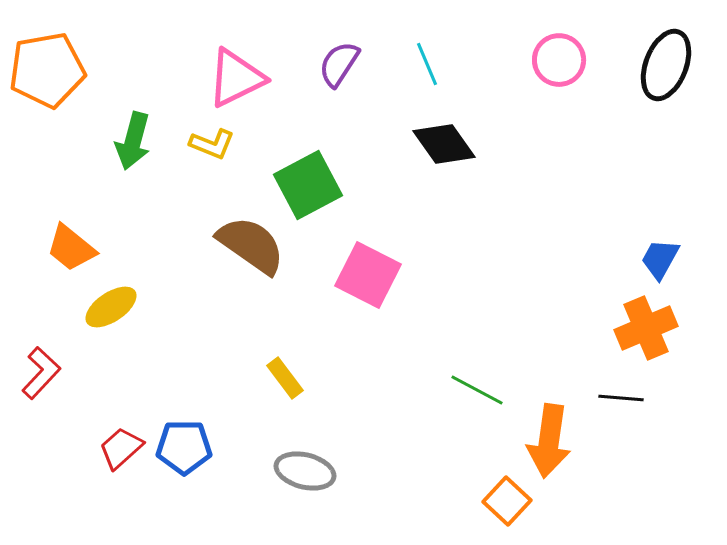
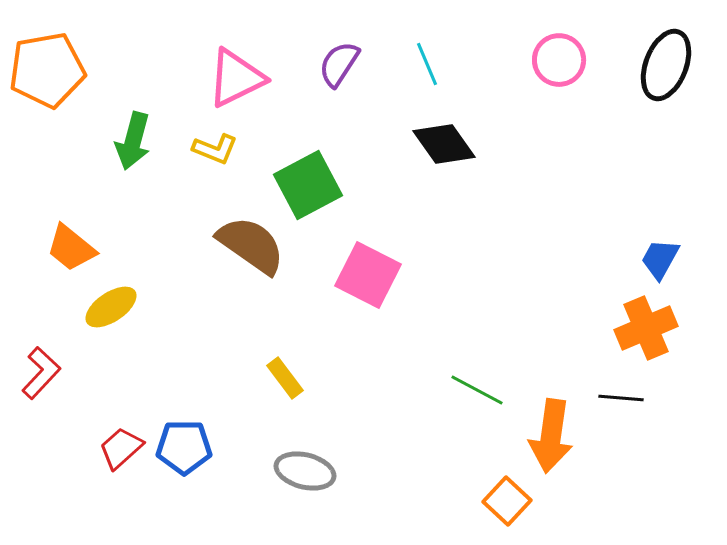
yellow L-shape: moved 3 px right, 5 px down
orange arrow: moved 2 px right, 5 px up
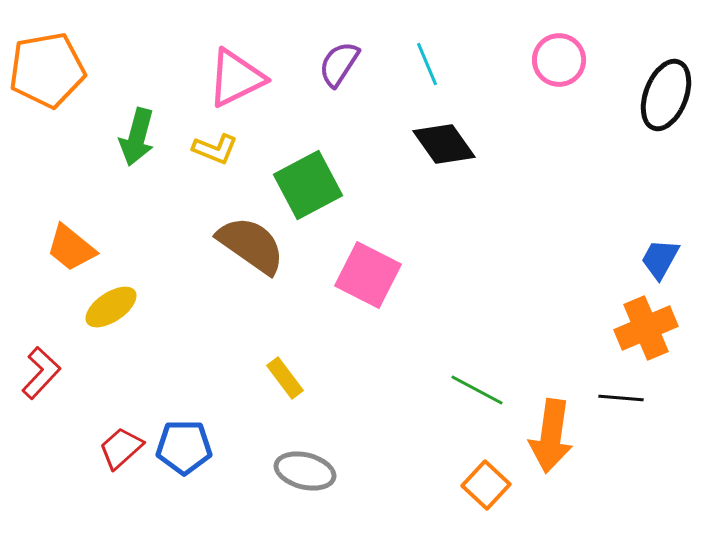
black ellipse: moved 30 px down
green arrow: moved 4 px right, 4 px up
orange square: moved 21 px left, 16 px up
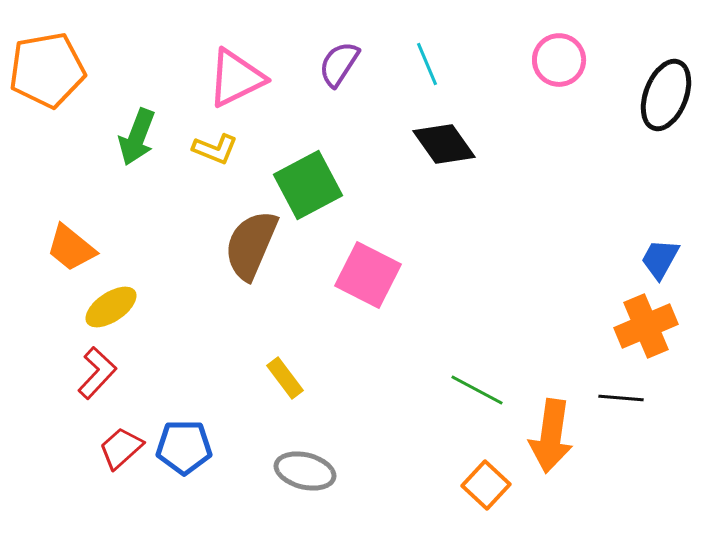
green arrow: rotated 6 degrees clockwise
brown semicircle: rotated 102 degrees counterclockwise
orange cross: moved 2 px up
red L-shape: moved 56 px right
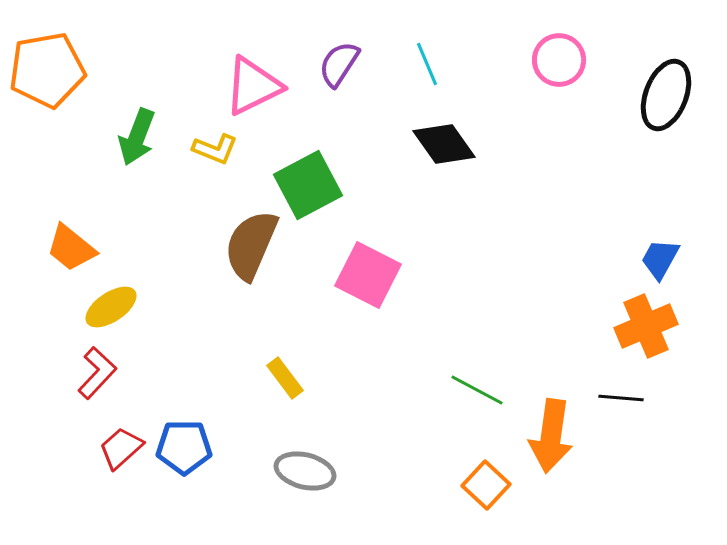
pink triangle: moved 17 px right, 8 px down
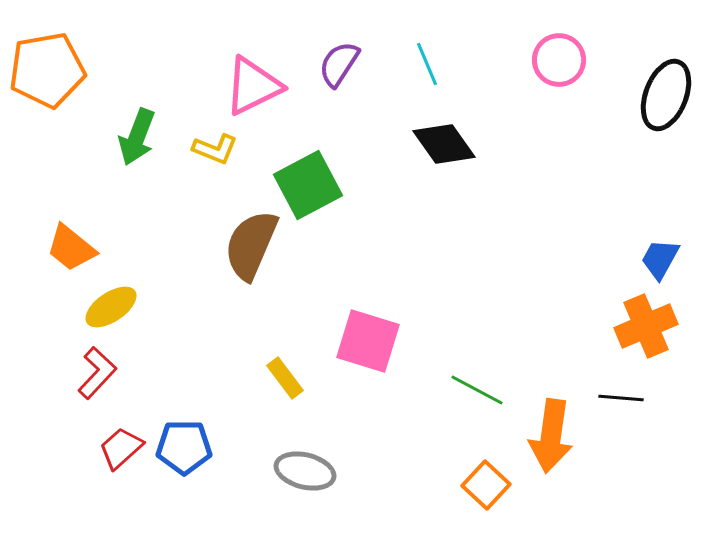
pink square: moved 66 px down; rotated 10 degrees counterclockwise
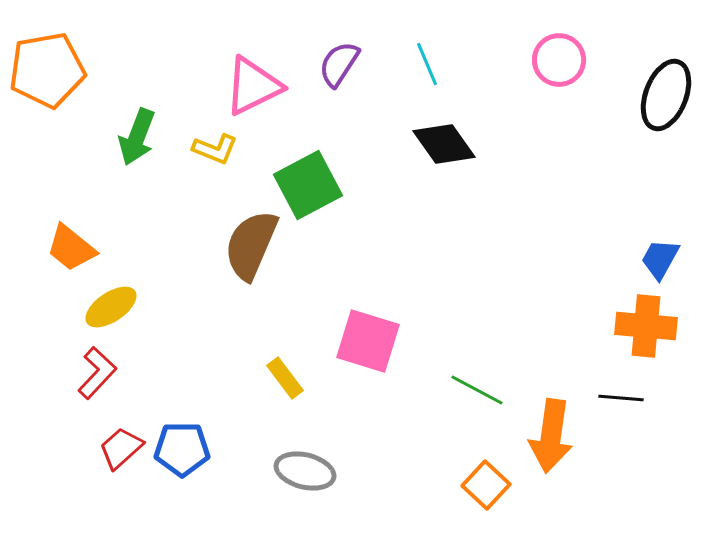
orange cross: rotated 28 degrees clockwise
blue pentagon: moved 2 px left, 2 px down
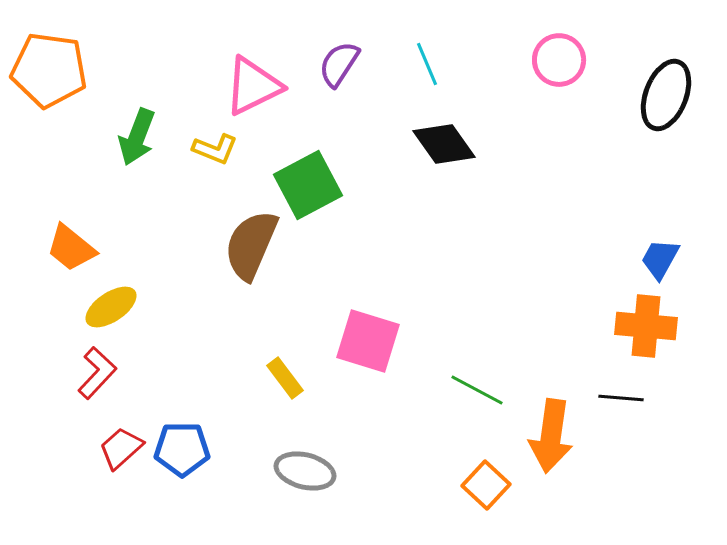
orange pentagon: moved 2 px right; rotated 18 degrees clockwise
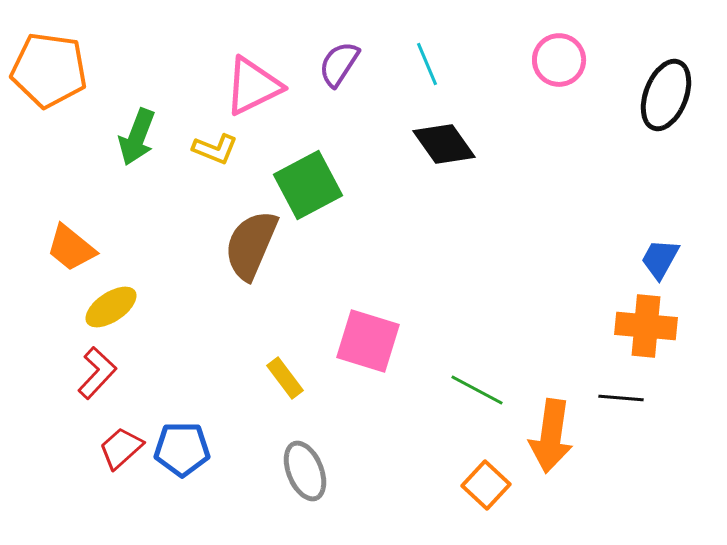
gray ellipse: rotated 54 degrees clockwise
